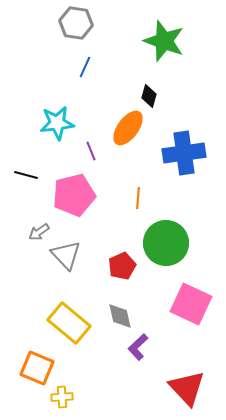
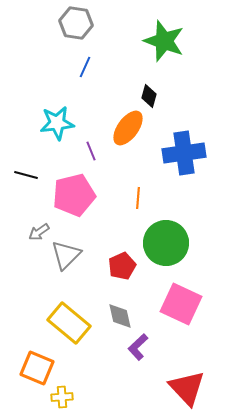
gray triangle: rotated 28 degrees clockwise
pink square: moved 10 px left
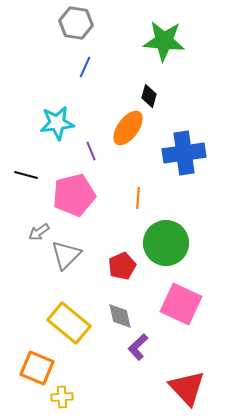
green star: rotated 15 degrees counterclockwise
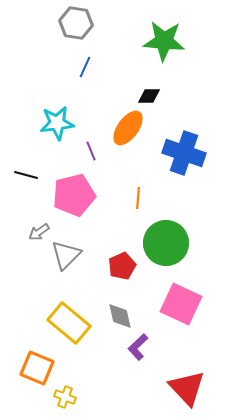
black diamond: rotated 75 degrees clockwise
blue cross: rotated 27 degrees clockwise
yellow cross: moved 3 px right; rotated 25 degrees clockwise
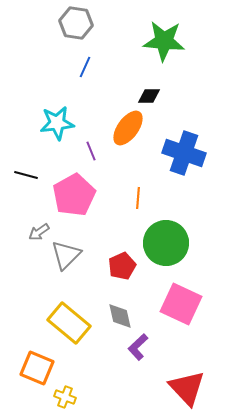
pink pentagon: rotated 15 degrees counterclockwise
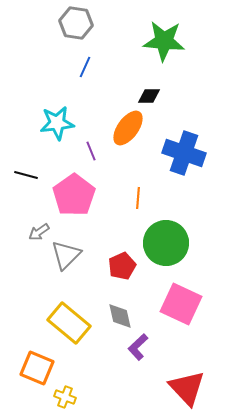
pink pentagon: rotated 6 degrees counterclockwise
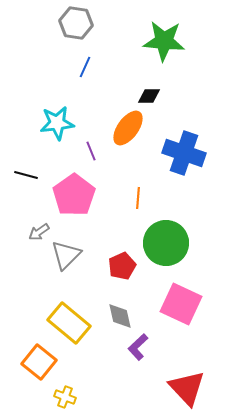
orange square: moved 2 px right, 6 px up; rotated 16 degrees clockwise
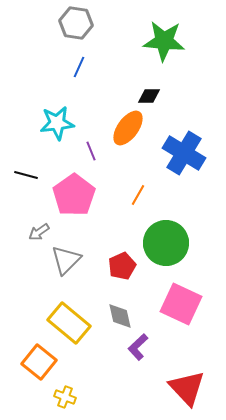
blue line: moved 6 px left
blue cross: rotated 12 degrees clockwise
orange line: moved 3 px up; rotated 25 degrees clockwise
gray triangle: moved 5 px down
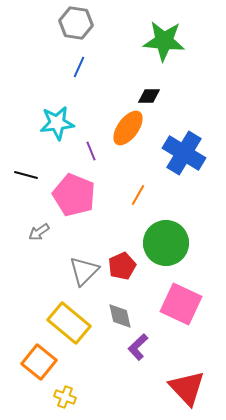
pink pentagon: rotated 15 degrees counterclockwise
gray triangle: moved 18 px right, 11 px down
